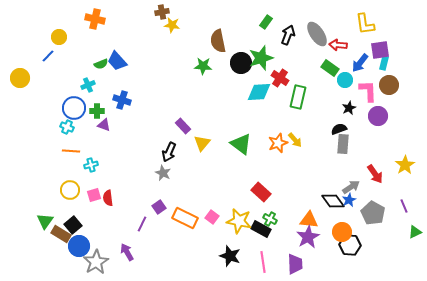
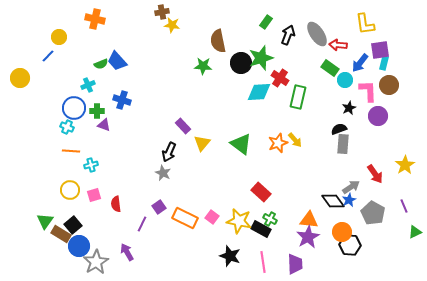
red semicircle at (108, 198): moved 8 px right, 6 px down
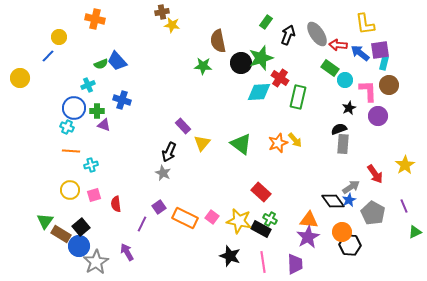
blue arrow at (360, 63): moved 10 px up; rotated 90 degrees clockwise
black square at (73, 225): moved 8 px right, 2 px down
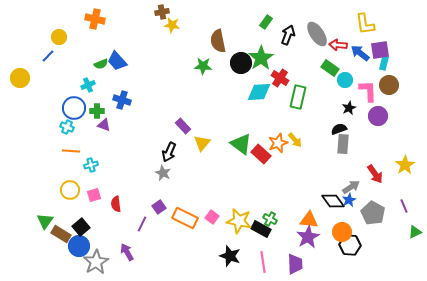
green star at (261, 58): rotated 15 degrees counterclockwise
red rectangle at (261, 192): moved 38 px up
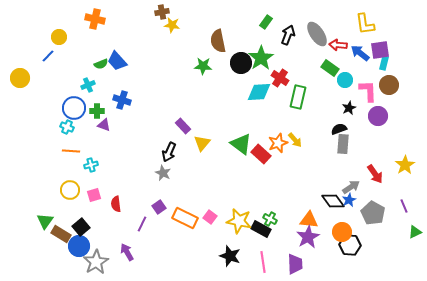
pink square at (212, 217): moved 2 px left
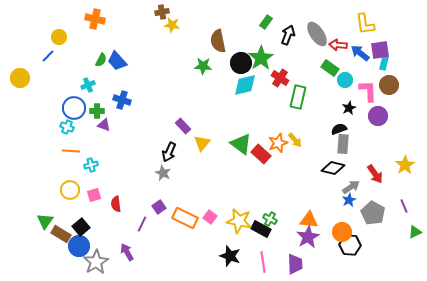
green semicircle at (101, 64): moved 4 px up; rotated 40 degrees counterclockwise
cyan diamond at (259, 92): moved 14 px left, 7 px up; rotated 10 degrees counterclockwise
black diamond at (333, 201): moved 33 px up; rotated 40 degrees counterclockwise
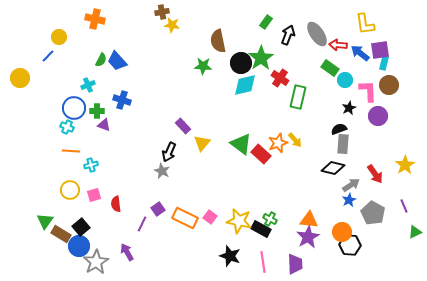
gray star at (163, 173): moved 1 px left, 2 px up
gray arrow at (351, 187): moved 2 px up
purple square at (159, 207): moved 1 px left, 2 px down
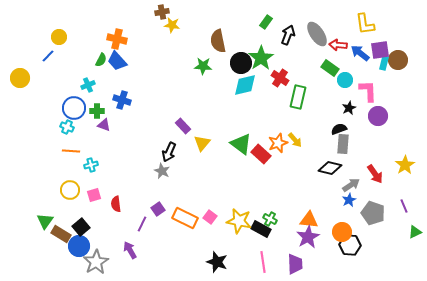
orange cross at (95, 19): moved 22 px right, 20 px down
brown circle at (389, 85): moved 9 px right, 25 px up
black diamond at (333, 168): moved 3 px left
gray pentagon at (373, 213): rotated 10 degrees counterclockwise
purple arrow at (127, 252): moved 3 px right, 2 px up
black star at (230, 256): moved 13 px left, 6 px down
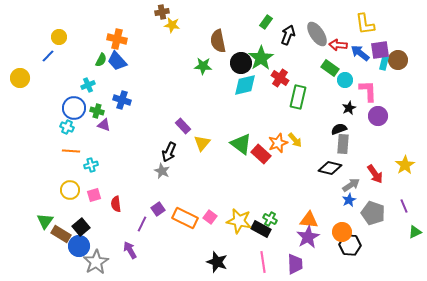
green cross at (97, 111): rotated 16 degrees clockwise
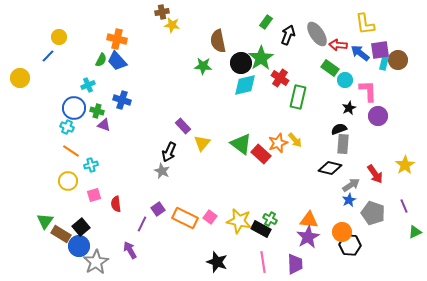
orange line at (71, 151): rotated 30 degrees clockwise
yellow circle at (70, 190): moved 2 px left, 9 px up
